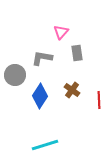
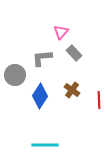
gray rectangle: moved 3 px left; rotated 35 degrees counterclockwise
gray L-shape: rotated 15 degrees counterclockwise
cyan line: rotated 16 degrees clockwise
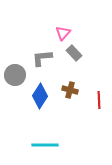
pink triangle: moved 2 px right, 1 px down
brown cross: moved 2 px left; rotated 21 degrees counterclockwise
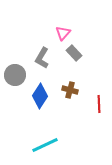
gray L-shape: rotated 55 degrees counterclockwise
red line: moved 4 px down
cyan line: rotated 24 degrees counterclockwise
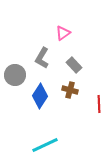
pink triangle: rotated 14 degrees clockwise
gray rectangle: moved 12 px down
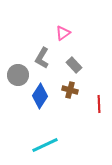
gray circle: moved 3 px right
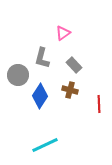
gray L-shape: rotated 15 degrees counterclockwise
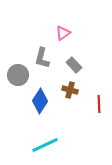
blue diamond: moved 5 px down
